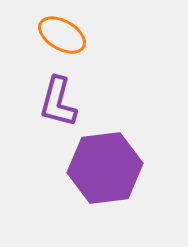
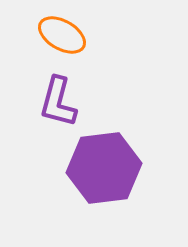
purple hexagon: moved 1 px left
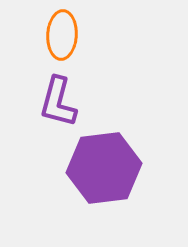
orange ellipse: rotated 63 degrees clockwise
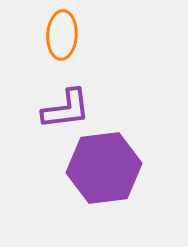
purple L-shape: moved 8 px right, 7 px down; rotated 112 degrees counterclockwise
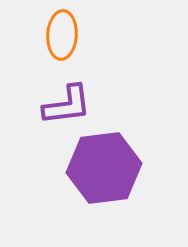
purple L-shape: moved 1 px right, 4 px up
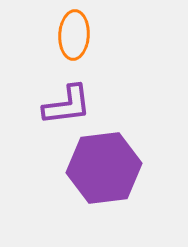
orange ellipse: moved 12 px right
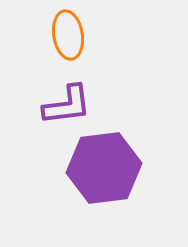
orange ellipse: moved 6 px left; rotated 12 degrees counterclockwise
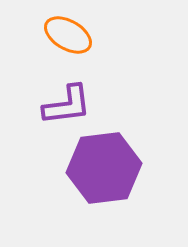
orange ellipse: rotated 51 degrees counterclockwise
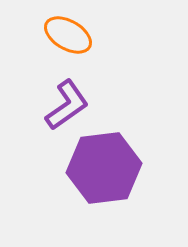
purple L-shape: rotated 28 degrees counterclockwise
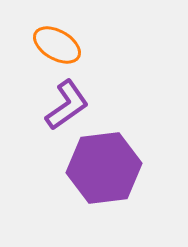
orange ellipse: moved 11 px left, 10 px down
